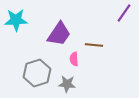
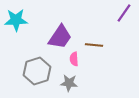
purple trapezoid: moved 1 px right, 3 px down
gray hexagon: moved 2 px up
gray star: moved 2 px right, 1 px up
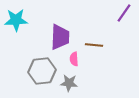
purple trapezoid: rotated 32 degrees counterclockwise
gray hexagon: moved 5 px right; rotated 12 degrees clockwise
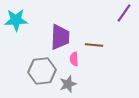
gray star: moved 1 px left, 1 px down; rotated 24 degrees counterclockwise
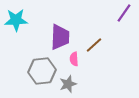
brown line: rotated 48 degrees counterclockwise
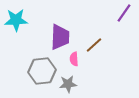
gray star: rotated 12 degrees clockwise
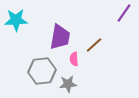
purple trapezoid: rotated 8 degrees clockwise
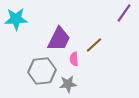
cyan star: moved 1 px up
purple trapezoid: moved 1 px left, 2 px down; rotated 16 degrees clockwise
